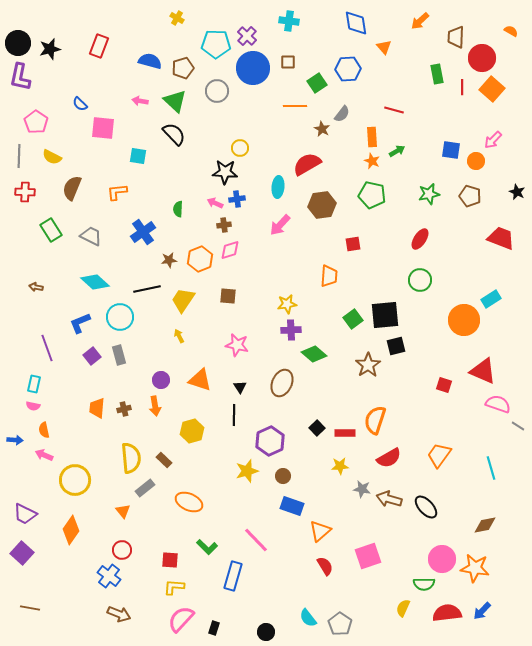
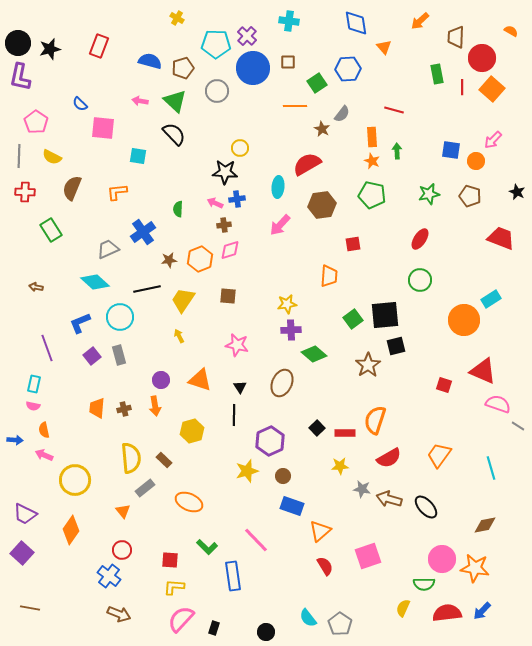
green arrow at (397, 151): rotated 63 degrees counterclockwise
gray trapezoid at (91, 236): moved 17 px right, 13 px down; rotated 50 degrees counterclockwise
blue rectangle at (233, 576): rotated 24 degrees counterclockwise
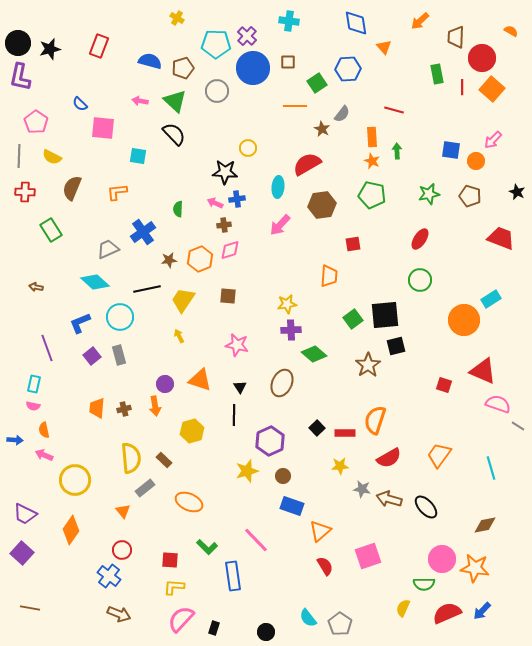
yellow circle at (240, 148): moved 8 px right
purple circle at (161, 380): moved 4 px right, 4 px down
red semicircle at (447, 613): rotated 16 degrees counterclockwise
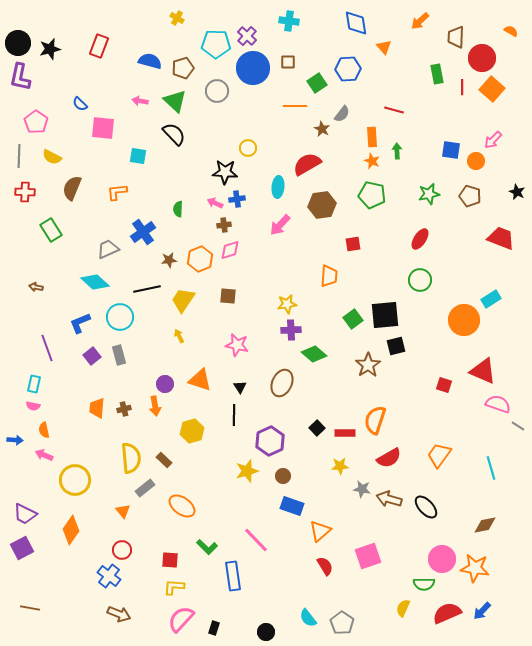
orange ellipse at (189, 502): moved 7 px left, 4 px down; rotated 12 degrees clockwise
purple square at (22, 553): moved 5 px up; rotated 20 degrees clockwise
gray pentagon at (340, 624): moved 2 px right, 1 px up
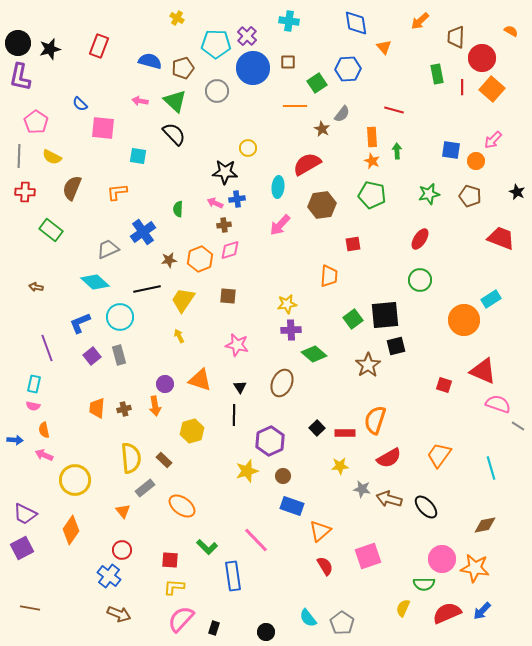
green rectangle at (51, 230): rotated 20 degrees counterclockwise
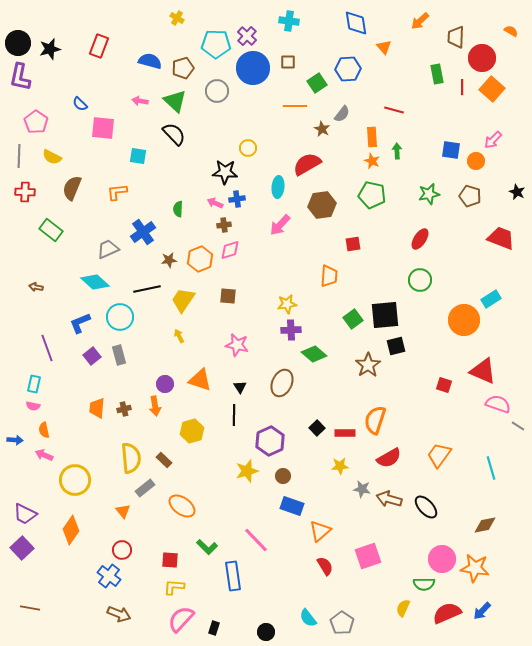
purple square at (22, 548): rotated 15 degrees counterclockwise
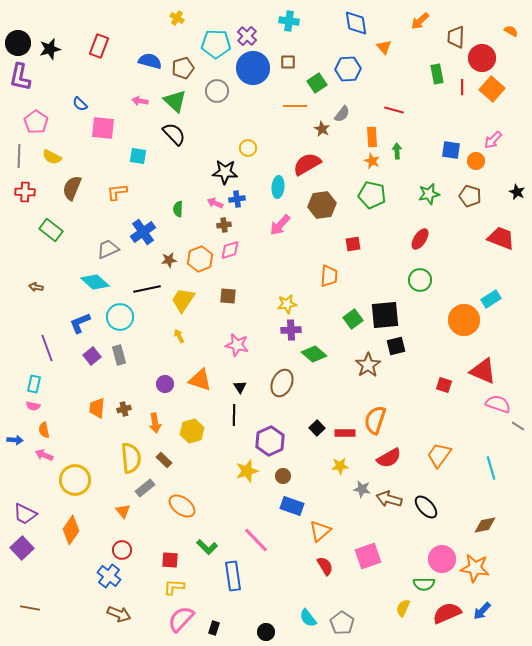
orange arrow at (155, 406): moved 17 px down
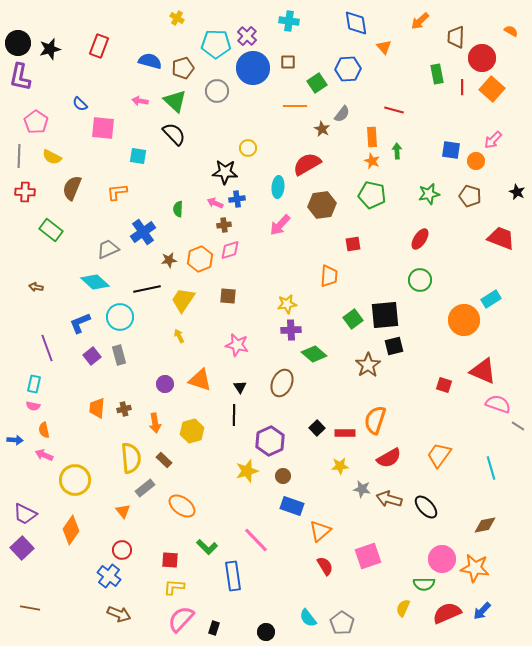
black square at (396, 346): moved 2 px left
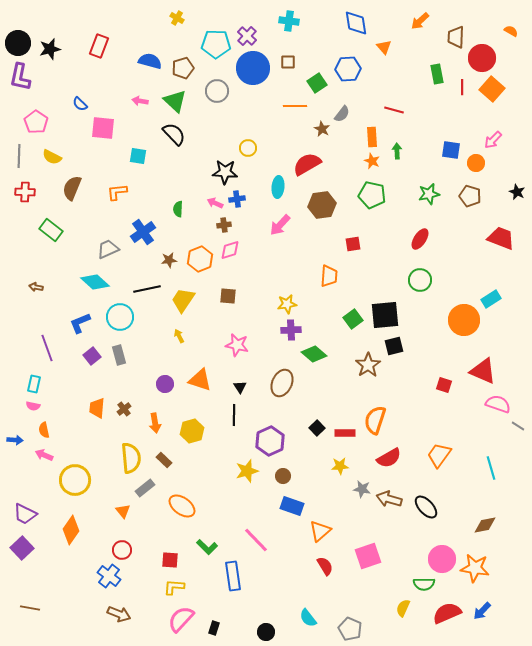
orange circle at (476, 161): moved 2 px down
brown cross at (124, 409): rotated 24 degrees counterclockwise
gray pentagon at (342, 623): moved 8 px right, 6 px down; rotated 10 degrees counterclockwise
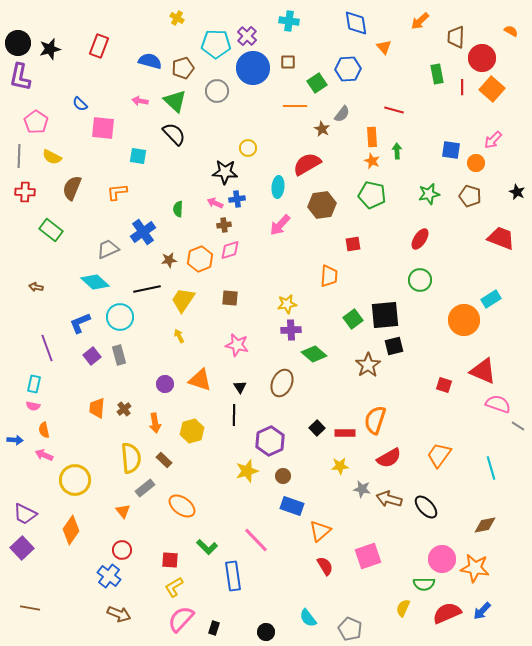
brown square at (228, 296): moved 2 px right, 2 px down
yellow L-shape at (174, 587): rotated 35 degrees counterclockwise
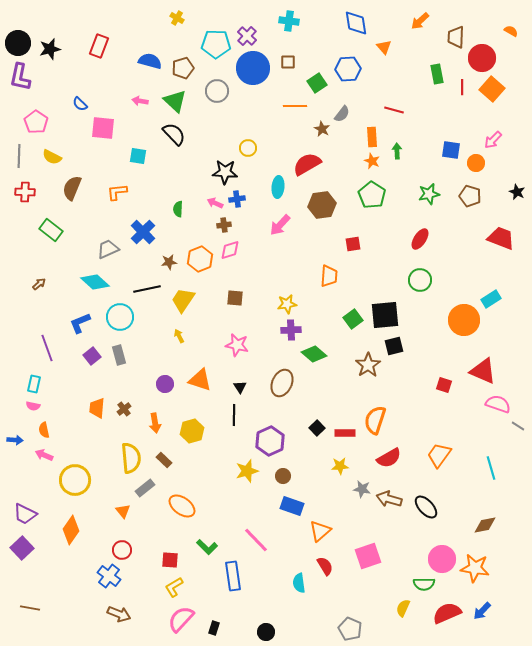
green pentagon at (372, 195): rotated 20 degrees clockwise
blue cross at (143, 232): rotated 10 degrees counterclockwise
brown star at (169, 260): moved 2 px down
brown arrow at (36, 287): moved 3 px right, 3 px up; rotated 128 degrees clockwise
brown square at (230, 298): moved 5 px right
cyan semicircle at (308, 618): moved 9 px left, 35 px up; rotated 30 degrees clockwise
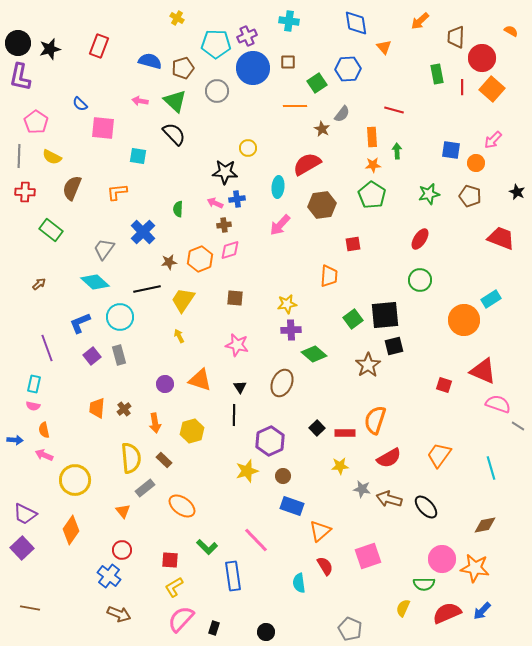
purple cross at (247, 36): rotated 24 degrees clockwise
orange star at (372, 161): moved 1 px right, 4 px down; rotated 28 degrees counterclockwise
gray trapezoid at (108, 249): moved 4 px left; rotated 30 degrees counterclockwise
